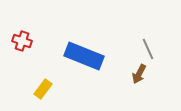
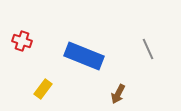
brown arrow: moved 21 px left, 20 px down
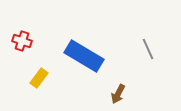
blue rectangle: rotated 9 degrees clockwise
yellow rectangle: moved 4 px left, 11 px up
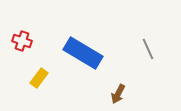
blue rectangle: moved 1 px left, 3 px up
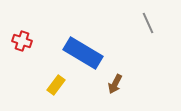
gray line: moved 26 px up
yellow rectangle: moved 17 px right, 7 px down
brown arrow: moved 3 px left, 10 px up
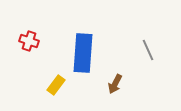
gray line: moved 27 px down
red cross: moved 7 px right
blue rectangle: rotated 63 degrees clockwise
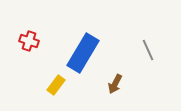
blue rectangle: rotated 27 degrees clockwise
